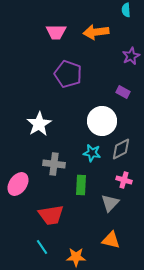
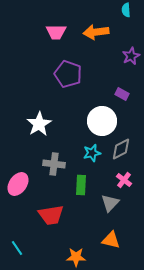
purple rectangle: moved 1 px left, 2 px down
cyan star: rotated 24 degrees counterclockwise
pink cross: rotated 21 degrees clockwise
cyan line: moved 25 px left, 1 px down
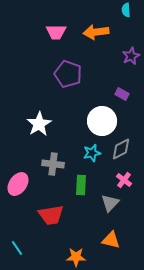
gray cross: moved 1 px left
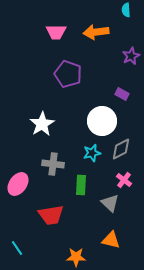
white star: moved 3 px right
gray triangle: rotated 30 degrees counterclockwise
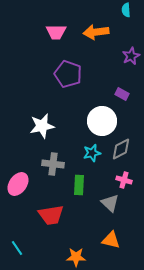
white star: moved 2 px down; rotated 20 degrees clockwise
pink cross: rotated 21 degrees counterclockwise
green rectangle: moved 2 px left
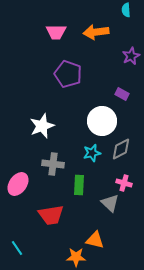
white star: rotated 10 degrees counterclockwise
pink cross: moved 3 px down
orange triangle: moved 16 px left
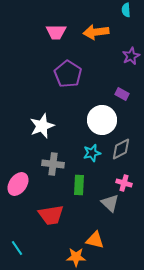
purple pentagon: rotated 12 degrees clockwise
white circle: moved 1 px up
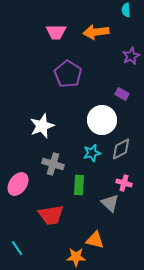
gray cross: rotated 10 degrees clockwise
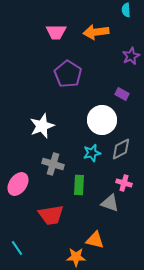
gray triangle: rotated 24 degrees counterclockwise
